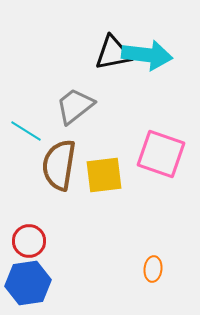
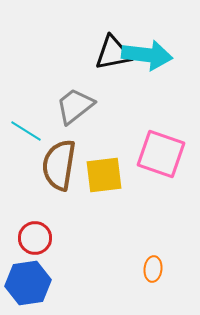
red circle: moved 6 px right, 3 px up
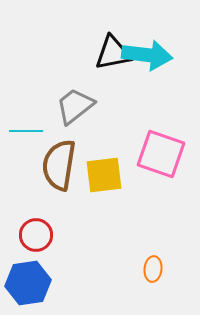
cyan line: rotated 32 degrees counterclockwise
red circle: moved 1 px right, 3 px up
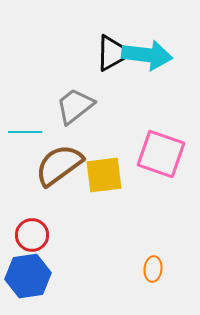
black triangle: rotated 18 degrees counterclockwise
cyan line: moved 1 px left, 1 px down
brown semicircle: rotated 45 degrees clockwise
red circle: moved 4 px left
blue hexagon: moved 7 px up
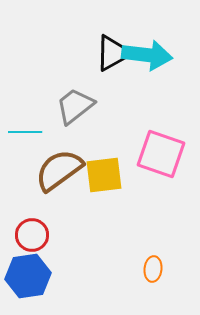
brown semicircle: moved 5 px down
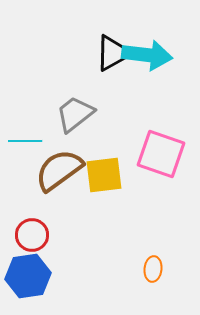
gray trapezoid: moved 8 px down
cyan line: moved 9 px down
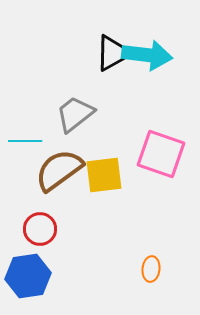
red circle: moved 8 px right, 6 px up
orange ellipse: moved 2 px left
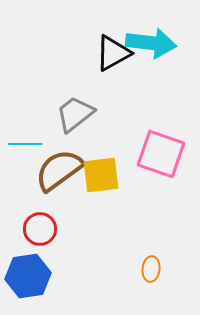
cyan arrow: moved 4 px right, 12 px up
cyan line: moved 3 px down
yellow square: moved 3 px left
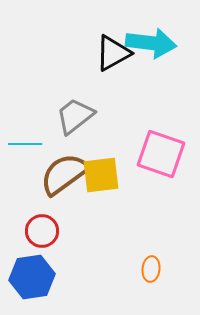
gray trapezoid: moved 2 px down
brown semicircle: moved 5 px right, 4 px down
red circle: moved 2 px right, 2 px down
blue hexagon: moved 4 px right, 1 px down
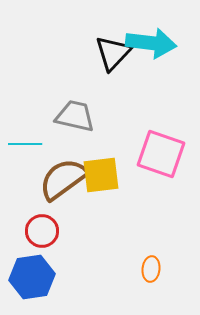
black triangle: rotated 18 degrees counterclockwise
gray trapezoid: rotated 51 degrees clockwise
brown semicircle: moved 1 px left, 5 px down
